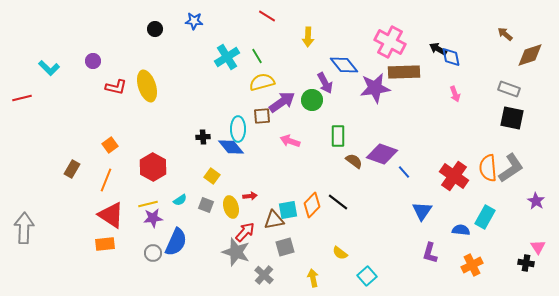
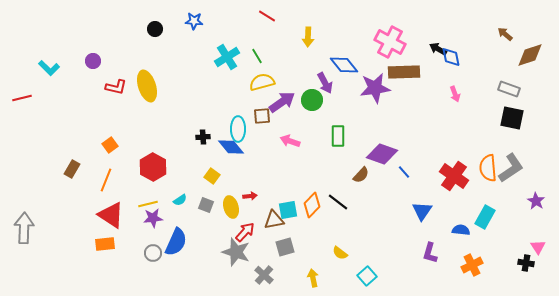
brown semicircle at (354, 161): moved 7 px right, 14 px down; rotated 96 degrees clockwise
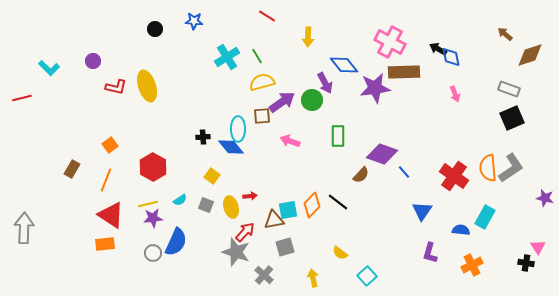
black square at (512, 118): rotated 35 degrees counterclockwise
purple star at (536, 201): moved 9 px right, 3 px up; rotated 18 degrees counterclockwise
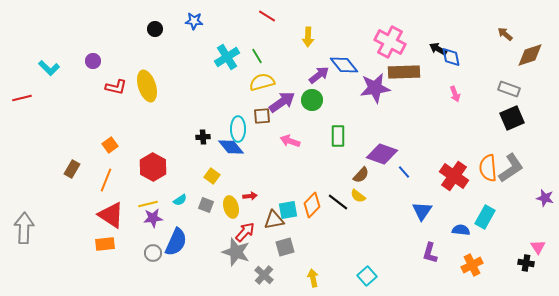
purple arrow at (325, 83): moved 6 px left, 8 px up; rotated 100 degrees counterclockwise
yellow semicircle at (340, 253): moved 18 px right, 57 px up
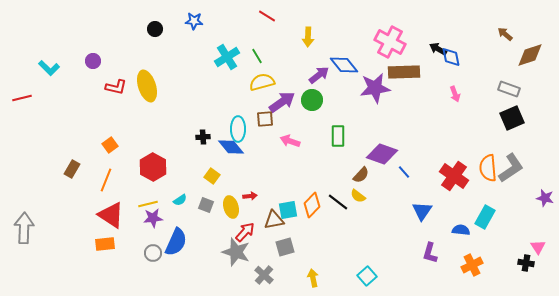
brown square at (262, 116): moved 3 px right, 3 px down
